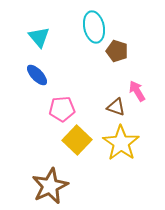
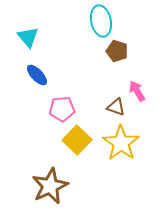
cyan ellipse: moved 7 px right, 6 px up
cyan triangle: moved 11 px left
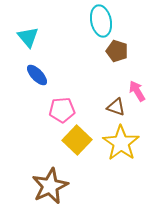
pink pentagon: moved 1 px down
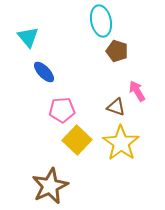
blue ellipse: moved 7 px right, 3 px up
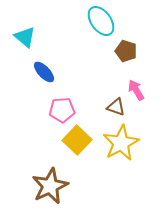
cyan ellipse: rotated 24 degrees counterclockwise
cyan triangle: moved 3 px left; rotated 10 degrees counterclockwise
brown pentagon: moved 9 px right
pink arrow: moved 1 px left, 1 px up
yellow star: rotated 9 degrees clockwise
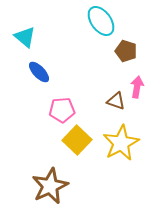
blue ellipse: moved 5 px left
pink arrow: moved 1 px right, 3 px up; rotated 40 degrees clockwise
brown triangle: moved 6 px up
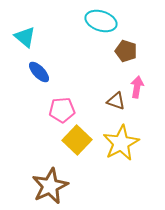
cyan ellipse: rotated 36 degrees counterclockwise
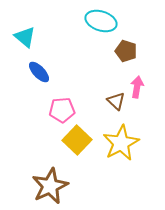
brown triangle: rotated 24 degrees clockwise
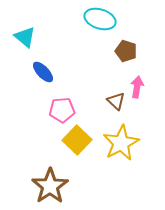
cyan ellipse: moved 1 px left, 2 px up
blue ellipse: moved 4 px right
brown star: rotated 9 degrees counterclockwise
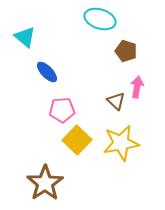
blue ellipse: moved 4 px right
yellow star: rotated 18 degrees clockwise
brown star: moved 5 px left, 3 px up
